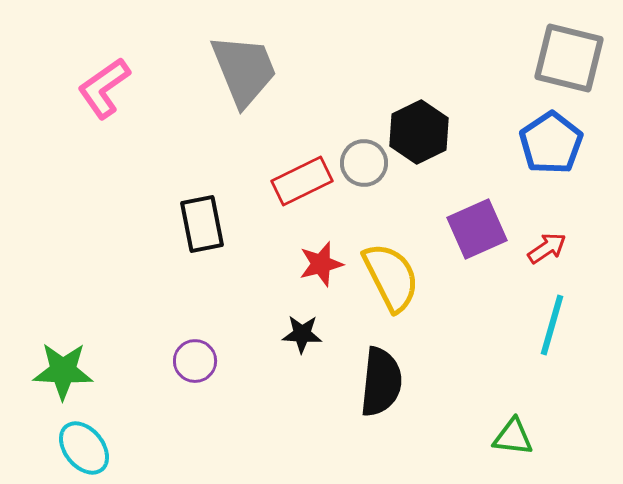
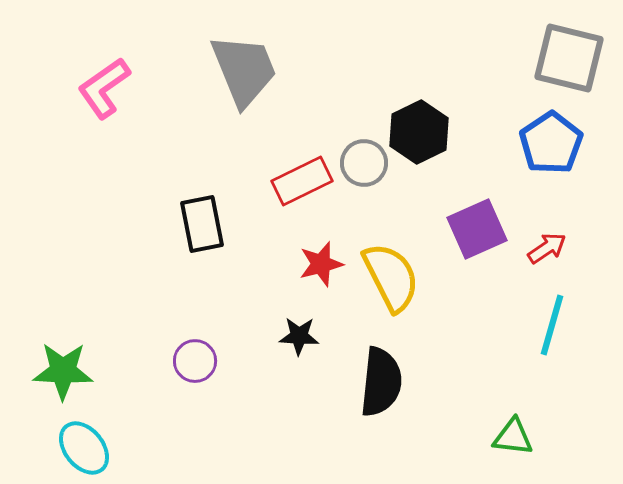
black star: moved 3 px left, 2 px down
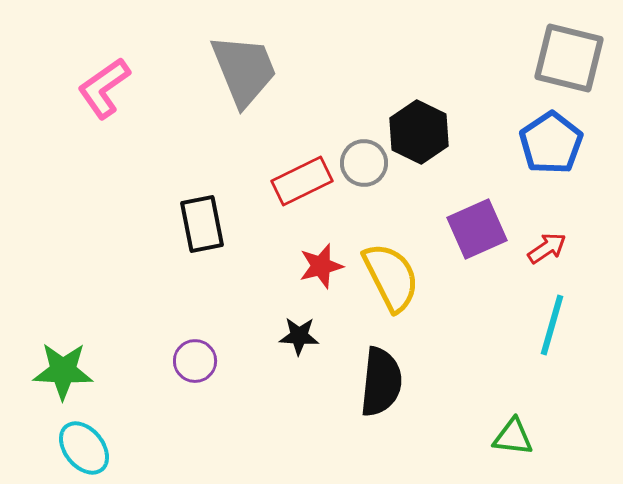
black hexagon: rotated 8 degrees counterclockwise
red star: moved 2 px down
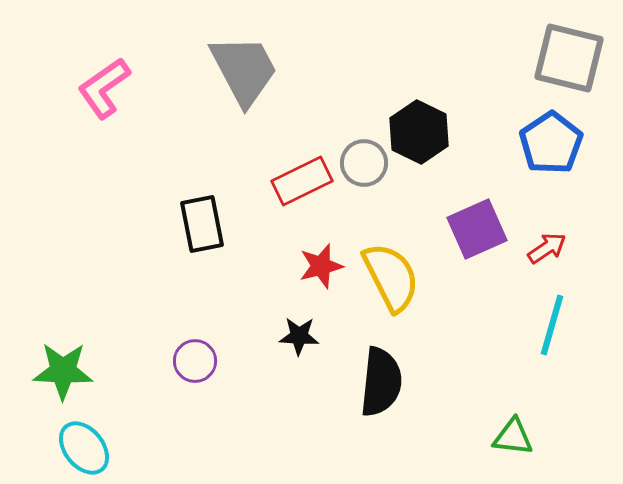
gray trapezoid: rotated 6 degrees counterclockwise
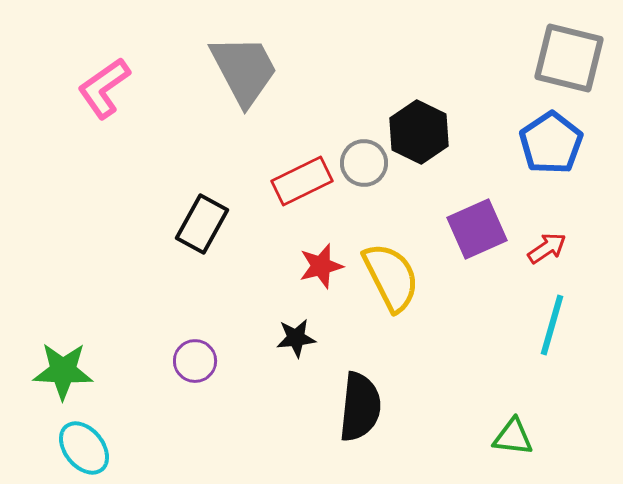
black rectangle: rotated 40 degrees clockwise
black star: moved 3 px left, 2 px down; rotated 9 degrees counterclockwise
black semicircle: moved 21 px left, 25 px down
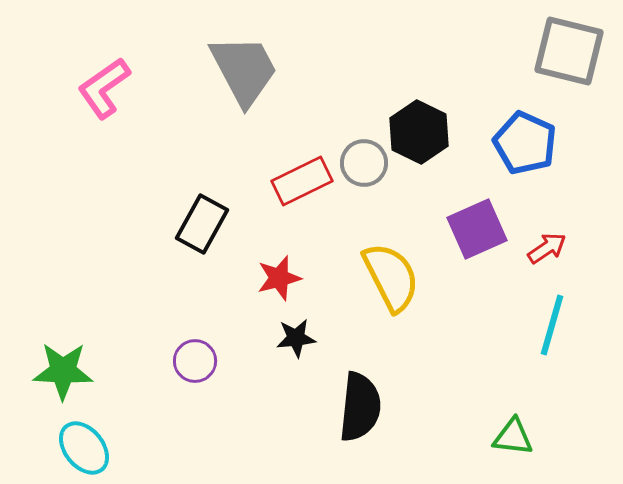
gray square: moved 7 px up
blue pentagon: moved 26 px left; rotated 14 degrees counterclockwise
red star: moved 42 px left, 12 px down
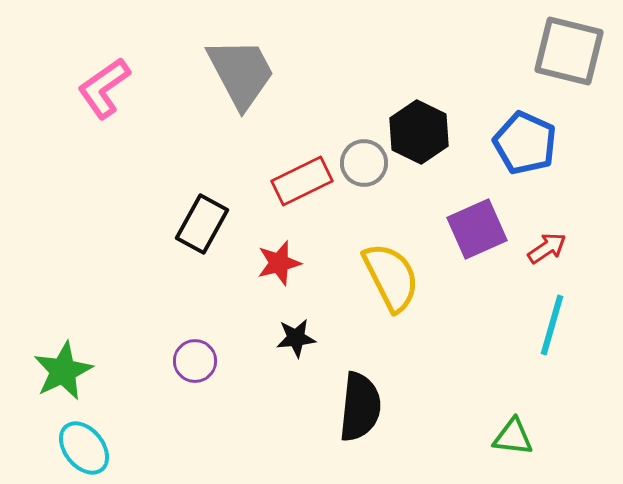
gray trapezoid: moved 3 px left, 3 px down
red star: moved 15 px up
green star: rotated 28 degrees counterclockwise
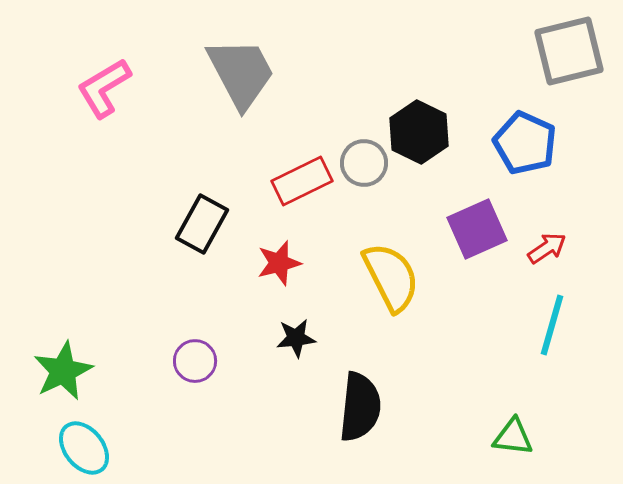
gray square: rotated 28 degrees counterclockwise
pink L-shape: rotated 4 degrees clockwise
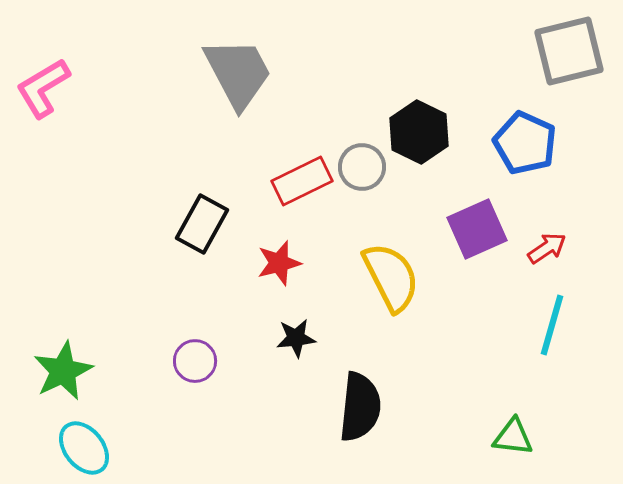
gray trapezoid: moved 3 px left
pink L-shape: moved 61 px left
gray circle: moved 2 px left, 4 px down
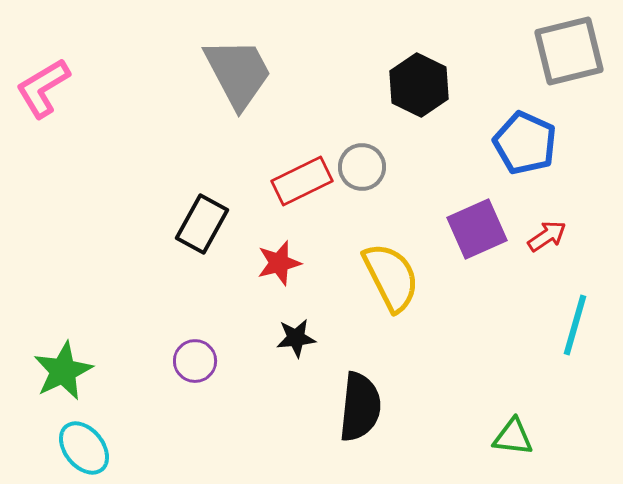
black hexagon: moved 47 px up
red arrow: moved 12 px up
cyan line: moved 23 px right
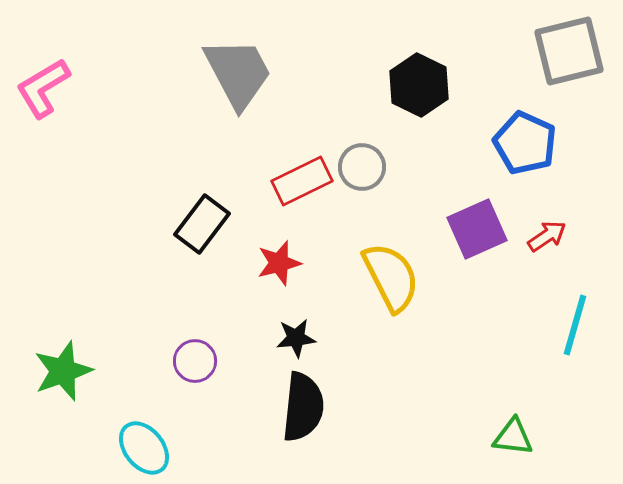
black rectangle: rotated 8 degrees clockwise
green star: rotated 6 degrees clockwise
black semicircle: moved 57 px left
cyan ellipse: moved 60 px right
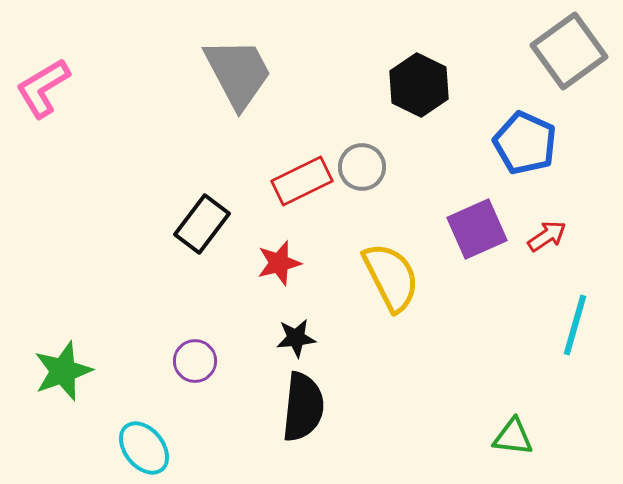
gray square: rotated 22 degrees counterclockwise
